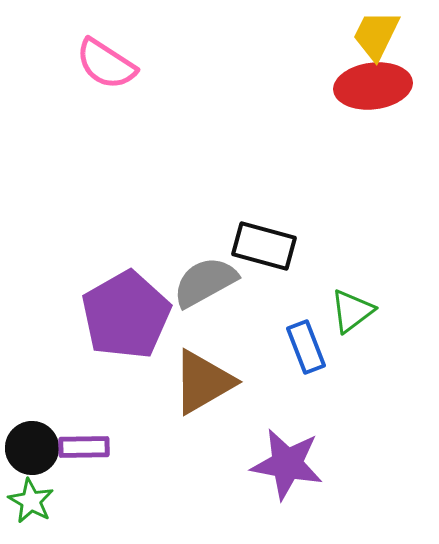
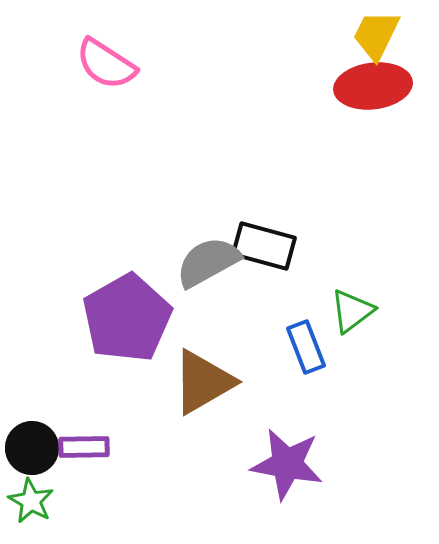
gray semicircle: moved 3 px right, 20 px up
purple pentagon: moved 1 px right, 3 px down
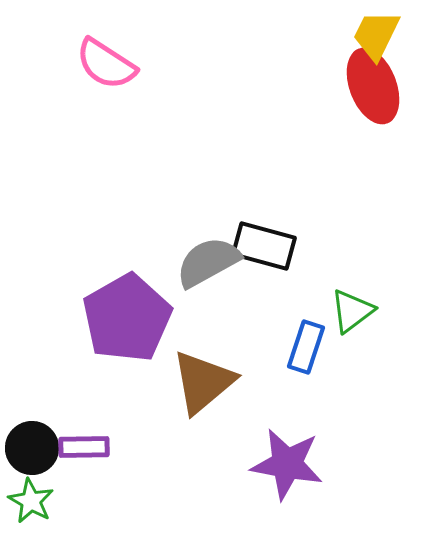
red ellipse: rotated 76 degrees clockwise
blue rectangle: rotated 39 degrees clockwise
brown triangle: rotated 10 degrees counterclockwise
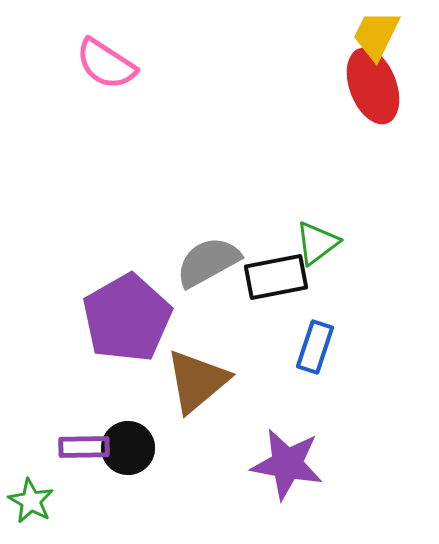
black rectangle: moved 12 px right, 31 px down; rotated 26 degrees counterclockwise
green triangle: moved 35 px left, 68 px up
blue rectangle: moved 9 px right
brown triangle: moved 6 px left, 1 px up
black circle: moved 96 px right
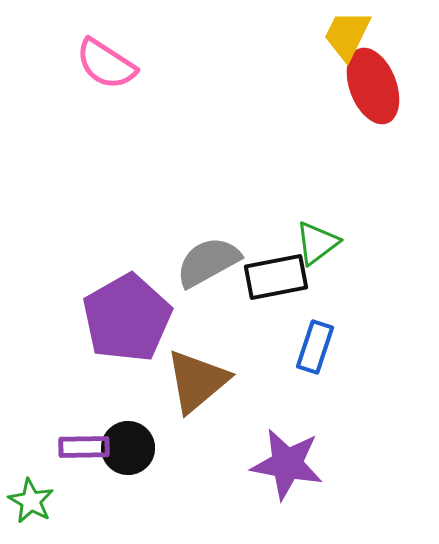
yellow trapezoid: moved 29 px left
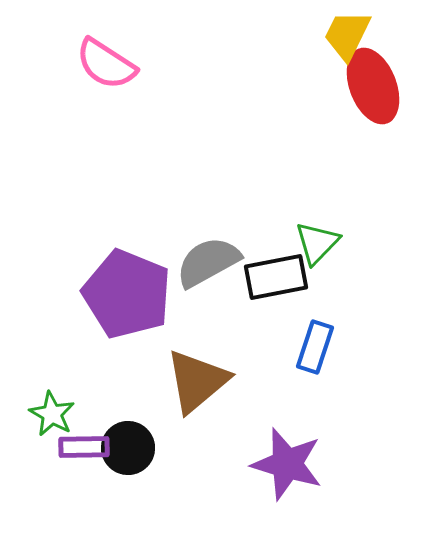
green triangle: rotated 9 degrees counterclockwise
purple pentagon: moved 24 px up; rotated 20 degrees counterclockwise
purple star: rotated 6 degrees clockwise
green star: moved 21 px right, 87 px up
